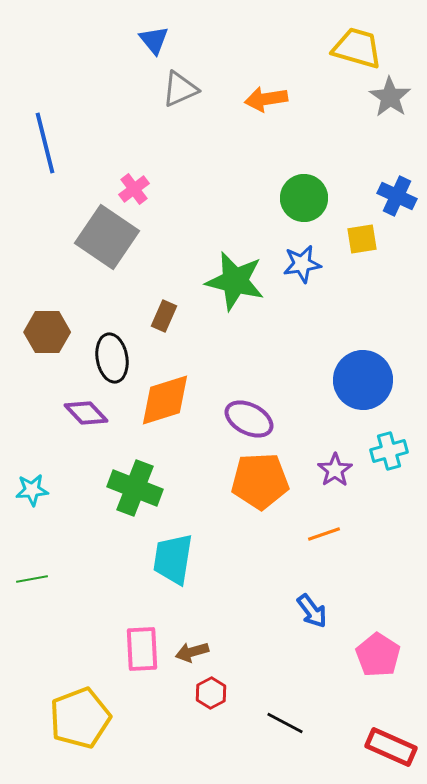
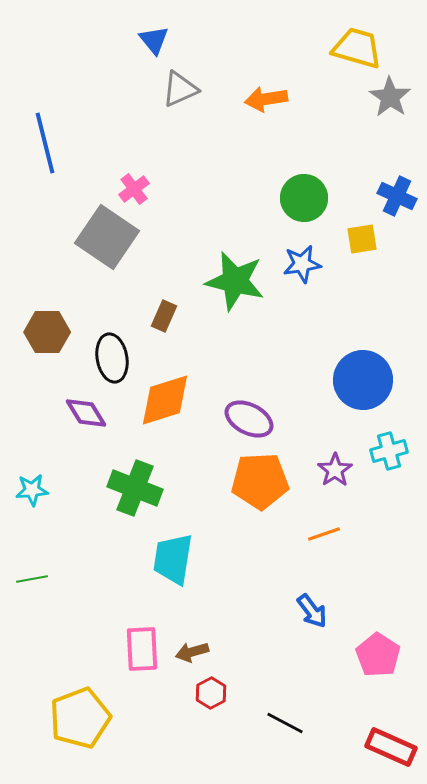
purple diamond: rotated 12 degrees clockwise
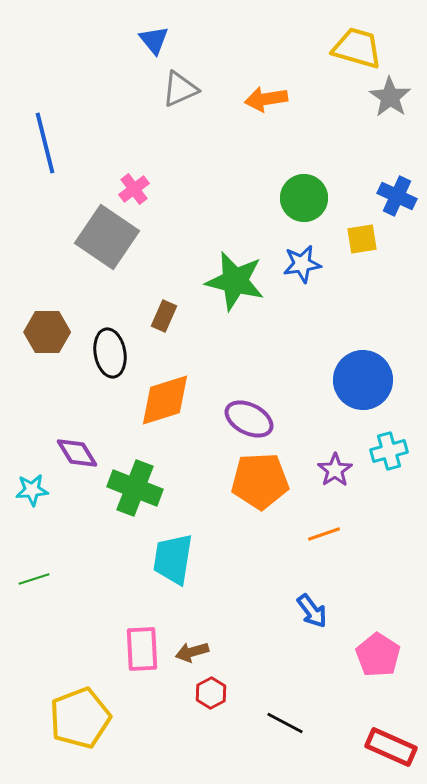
black ellipse: moved 2 px left, 5 px up
purple diamond: moved 9 px left, 40 px down
green line: moved 2 px right; rotated 8 degrees counterclockwise
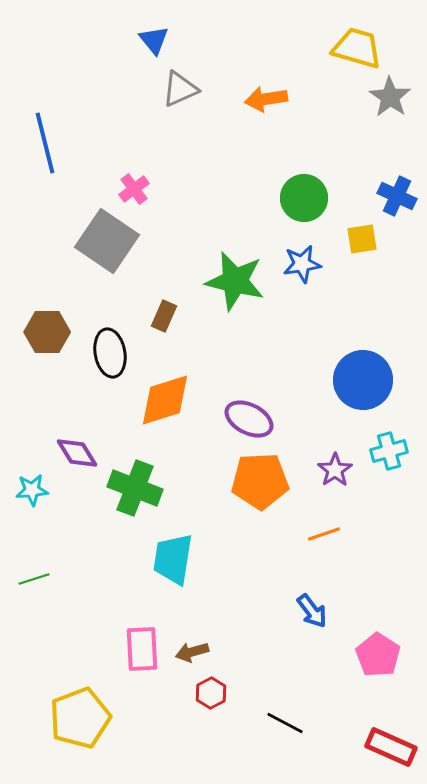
gray square: moved 4 px down
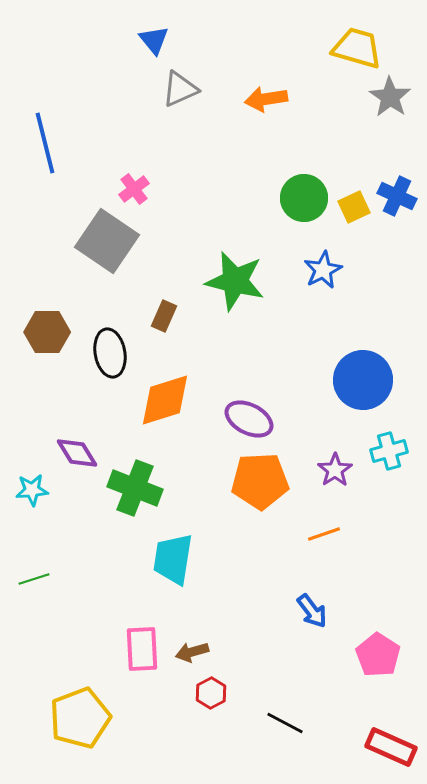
yellow square: moved 8 px left, 32 px up; rotated 16 degrees counterclockwise
blue star: moved 21 px right, 6 px down; rotated 18 degrees counterclockwise
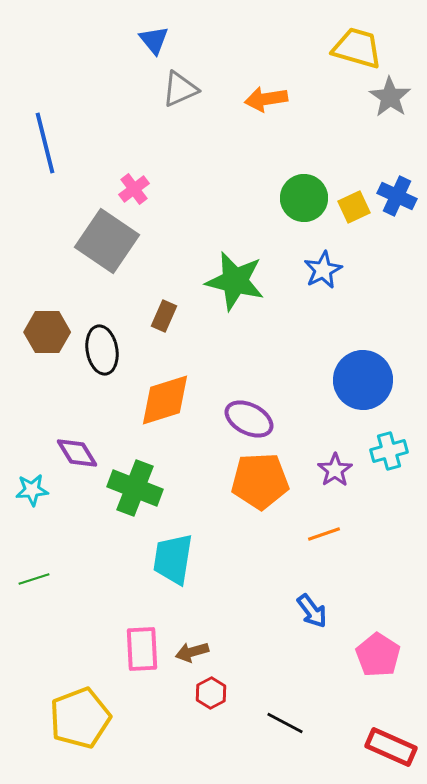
black ellipse: moved 8 px left, 3 px up
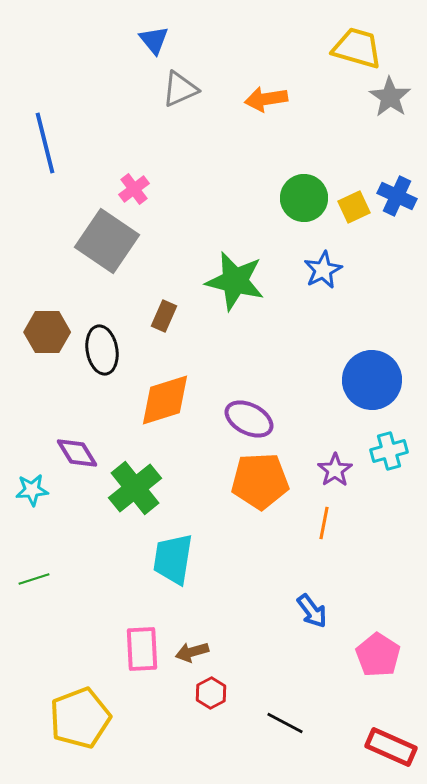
blue circle: moved 9 px right
green cross: rotated 30 degrees clockwise
orange line: moved 11 px up; rotated 60 degrees counterclockwise
